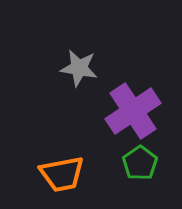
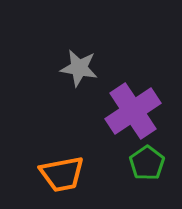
green pentagon: moved 7 px right
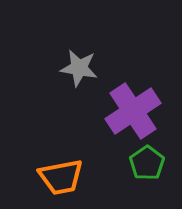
orange trapezoid: moved 1 px left, 3 px down
